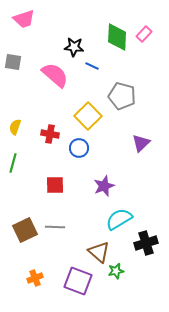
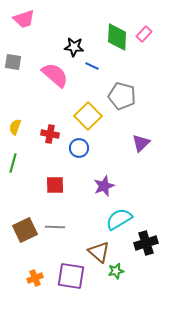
purple square: moved 7 px left, 5 px up; rotated 12 degrees counterclockwise
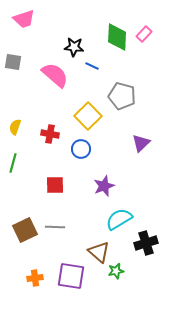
blue circle: moved 2 px right, 1 px down
orange cross: rotated 14 degrees clockwise
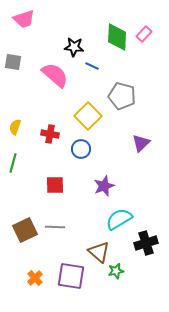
orange cross: rotated 35 degrees counterclockwise
